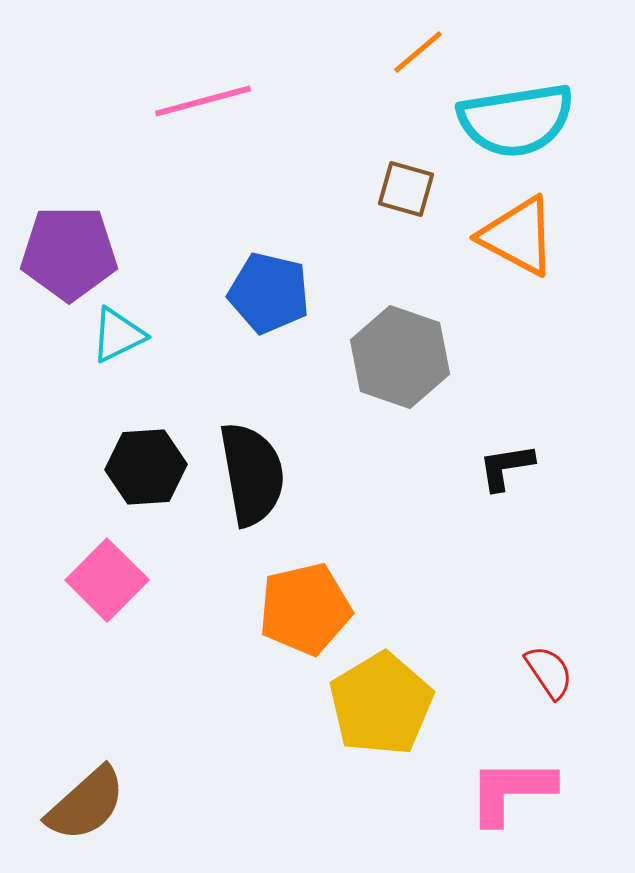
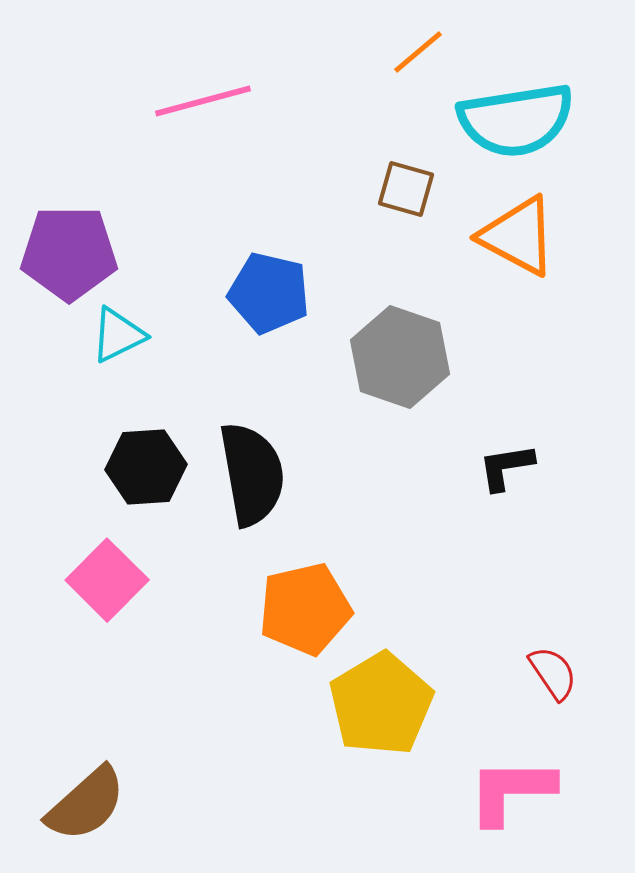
red semicircle: moved 4 px right, 1 px down
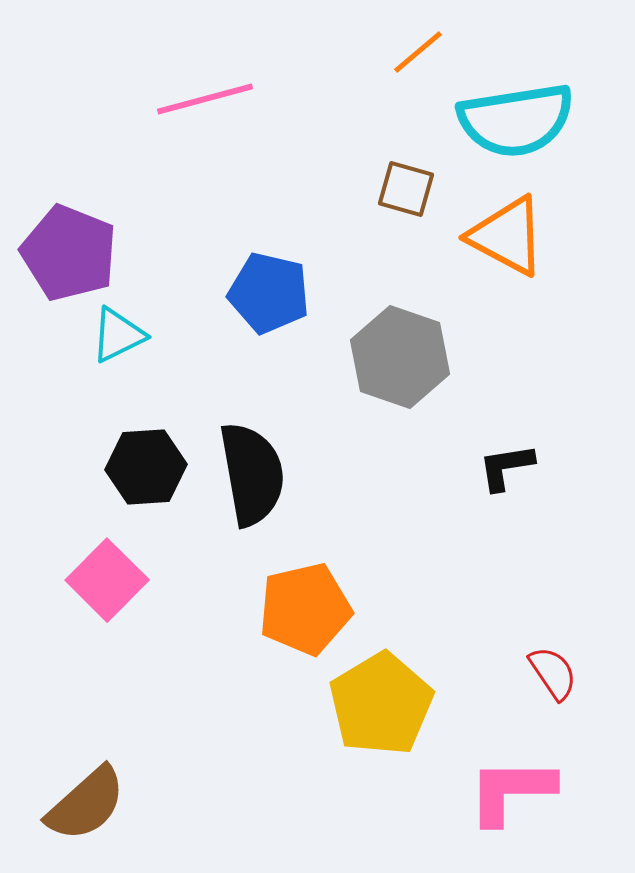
pink line: moved 2 px right, 2 px up
orange triangle: moved 11 px left
purple pentagon: rotated 22 degrees clockwise
